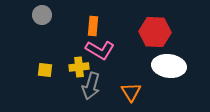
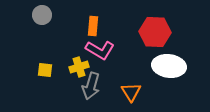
yellow cross: rotated 12 degrees counterclockwise
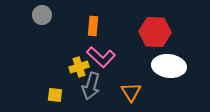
pink L-shape: moved 1 px right, 7 px down; rotated 12 degrees clockwise
yellow square: moved 10 px right, 25 px down
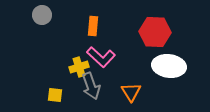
gray arrow: rotated 36 degrees counterclockwise
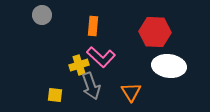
yellow cross: moved 2 px up
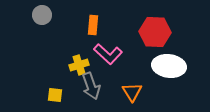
orange rectangle: moved 1 px up
pink L-shape: moved 7 px right, 3 px up
orange triangle: moved 1 px right
